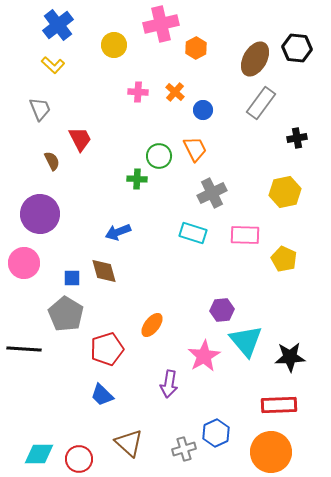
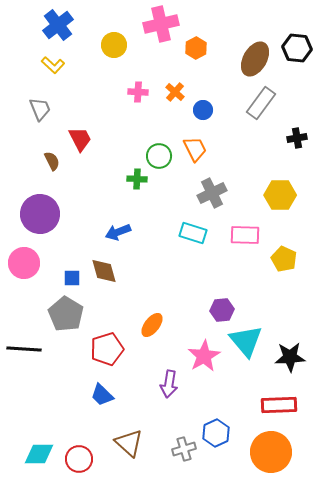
yellow hexagon at (285, 192): moved 5 px left, 3 px down; rotated 12 degrees clockwise
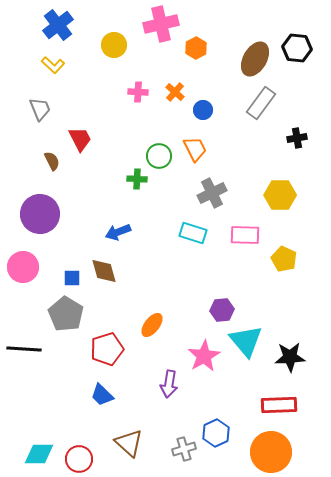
pink circle at (24, 263): moved 1 px left, 4 px down
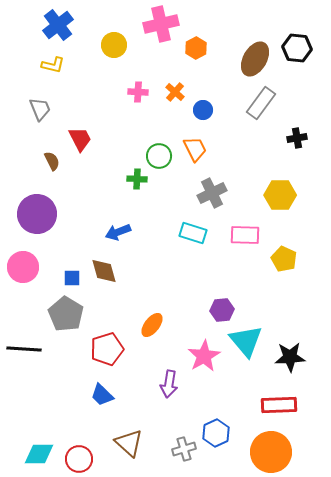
yellow L-shape at (53, 65): rotated 30 degrees counterclockwise
purple circle at (40, 214): moved 3 px left
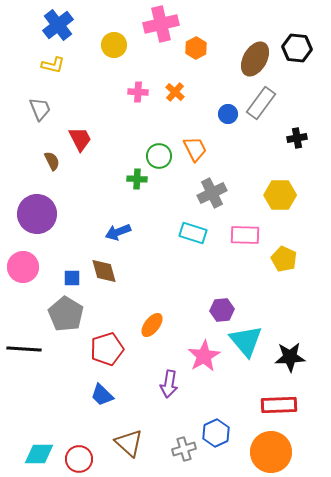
blue circle at (203, 110): moved 25 px right, 4 px down
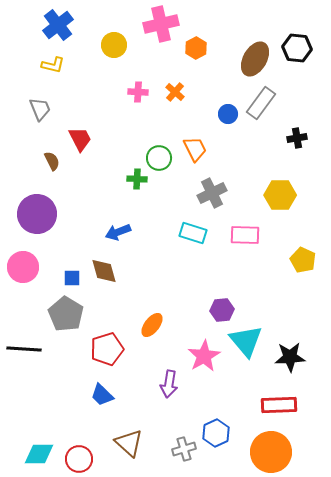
green circle at (159, 156): moved 2 px down
yellow pentagon at (284, 259): moved 19 px right, 1 px down
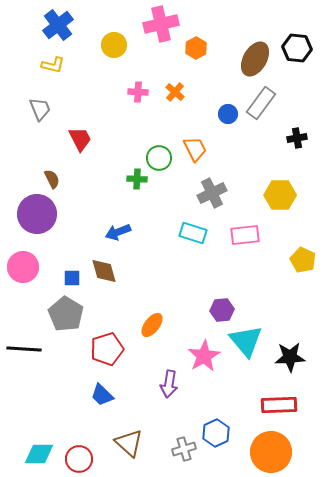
brown semicircle at (52, 161): moved 18 px down
pink rectangle at (245, 235): rotated 8 degrees counterclockwise
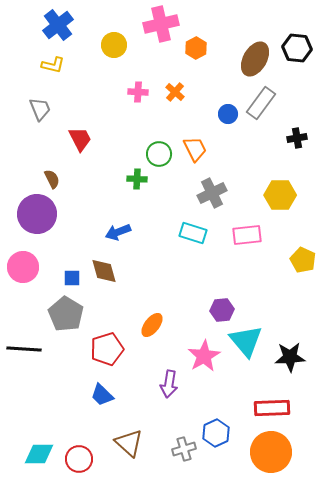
green circle at (159, 158): moved 4 px up
pink rectangle at (245, 235): moved 2 px right
red rectangle at (279, 405): moved 7 px left, 3 px down
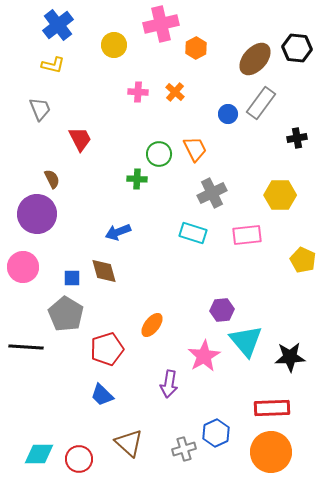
brown ellipse at (255, 59): rotated 12 degrees clockwise
black line at (24, 349): moved 2 px right, 2 px up
